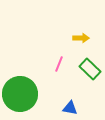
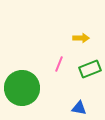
green rectangle: rotated 65 degrees counterclockwise
green circle: moved 2 px right, 6 px up
blue triangle: moved 9 px right
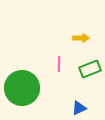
pink line: rotated 21 degrees counterclockwise
blue triangle: rotated 35 degrees counterclockwise
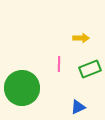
blue triangle: moved 1 px left, 1 px up
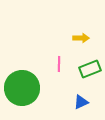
blue triangle: moved 3 px right, 5 px up
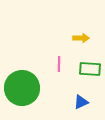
green rectangle: rotated 25 degrees clockwise
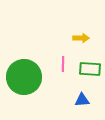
pink line: moved 4 px right
green circle: moved 2 px right, 11 px up
blue triangle: moved 1 px right, 2 px up; rotated 21 degrees clockwise
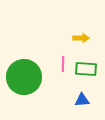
green rectangle: moved 4 px left
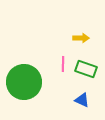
green rectangle: rotated 15 degrees clockwise
green circle: moved 5 px down
blue triangle: rotated 28 degrees clockwise
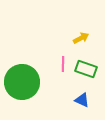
yellow arrow: rotated 28 degrees counterclockwise
green circle: moved 2 px left
